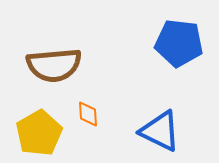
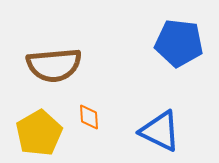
orange diamond: moved 1 px right, 3 px down
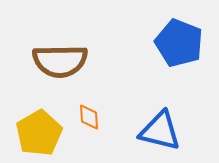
blue pentagon: rotated 15 degrees clockwise
brown semicircle: moved 6 px right, 4 px up; rotated 4 degrees clockwise
blue triangle: rotated 12 degrees counterclockwise
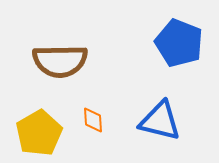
orange diamond: moved 4 px right, 3 px down
blue triangle: moved 10 px up
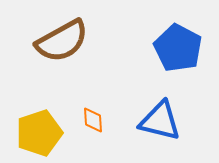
blue pentagon: moved 1 px left, 5 px down; rotated 6 degrees clockwise
brown semicircle: moved 2 px right, 20 px up; rotated 28 degrees counterclockwise
yellow pentagon: rotated 12 degrees clockwise
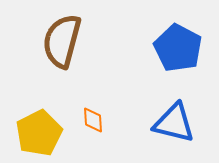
brown semicircle: rotated 134 degrees clockwise
blue triangle: moved 14 px right, 2 px down
yellow pentagon: rotated 9 degrees counterclockwise
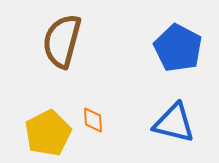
yellow pentagon: moved 9 px right
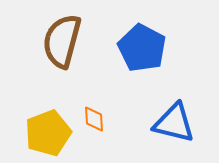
blue pentagon: moved 36 px left
orange diamond: moved 1 px right, 1 px up
yellow pentagon: rotated 6 degrees clockwise
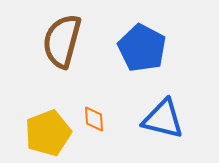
blue triangle: moved 11 px left, 4 px up
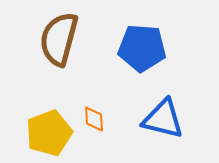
brown semicircle: moved 3 px left, 2 px up
blue pentagon: rotated 24 degrees counterclockwise
yellow pentagon: moved 1 px right
